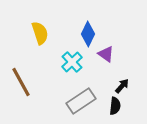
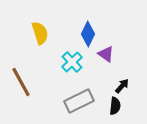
gray rectangle: moved 2 px left; rotated 8 degrees clockwise
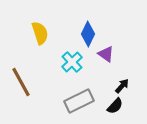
black semicircle: rotated 36 degrees clockwise
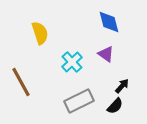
blue diamond: moved 21 px right, 12 px up; rotated 40 degrees counterclockwise
